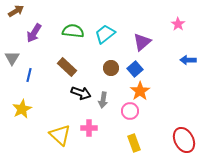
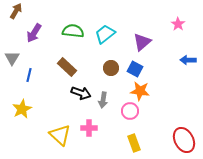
brown arrow: rotated 28 degrees counterclockwise
blue square: rotated 21 degrees counterclockwise
orange star: rotated 30 degrees counterclockwise
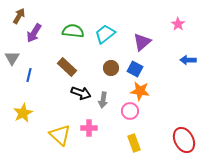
brown arrow: moved 3 px right, 5 px down
yellow star: moved 1 px right, 4 px down
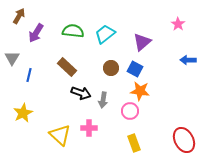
purple arrow: moved 2 px right
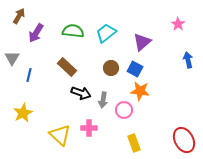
cyan trapezoid: moved 1 px right, 1 px up
blue arrow: rotated 77 degrees clockwise
pink circle: moved 6 px left, 1 px up
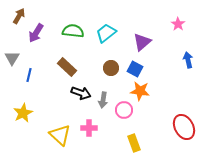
red ellipse: moved 13 px up
